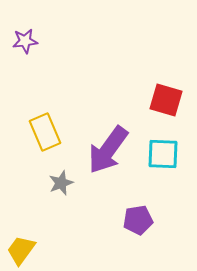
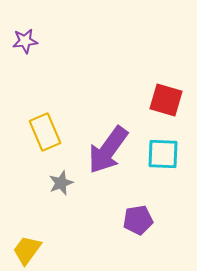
yellow trapezoid: moved 6 px right
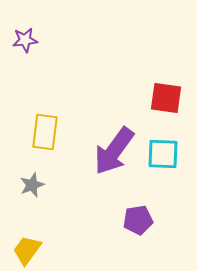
purple star: moved 1 px up
red square: moved 2 px up; rotated 8 degrees counterclockwise
yellow rectangle: rotated 30 degrees clockwise
purple arrow: moved 6 px right, 1 px down
gray star: moved 29 px left, 2 px down
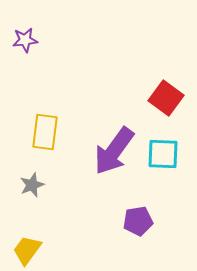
red square: rotated 28 degrees clockwise
purple pentagon: moved 1 px down
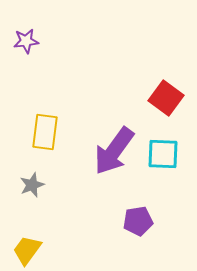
purple star: moved 1 px right, 1 px down
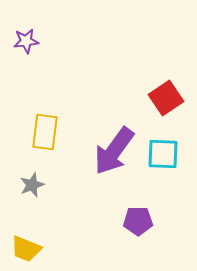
red square: rotated 20 degrees clockwise
purple pentagon: rotated 8 degrees clockwise
yellow trapezoid: moved 1 px left, 1 px up; rotated 104 degrees counterclockwise
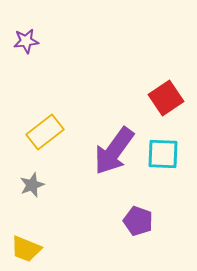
yellow rectangle: rotated 45 degrees clockwise
purple pentagon: rotated 20 degrees clockwise
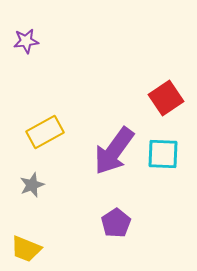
yellow rectangle: rotated 9 degrees clockwise
purple pentagon: moved 22 px left, 2 px down; rotated 20 degrees clockwise
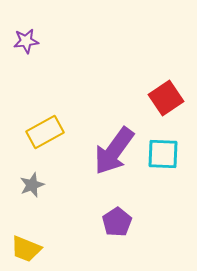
purple pentagon: moved 1 px right, 1 px up
